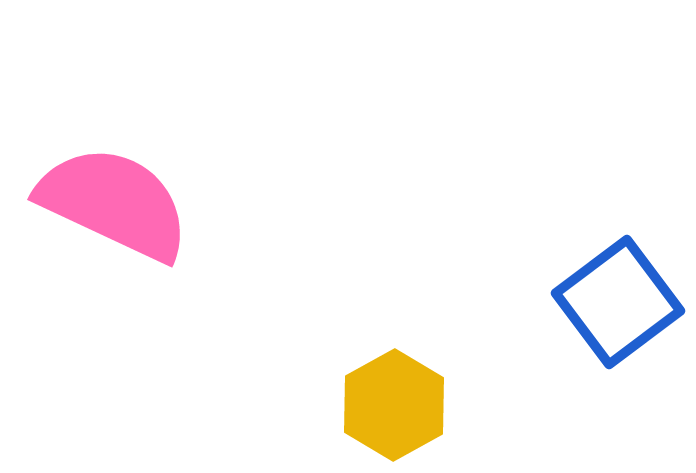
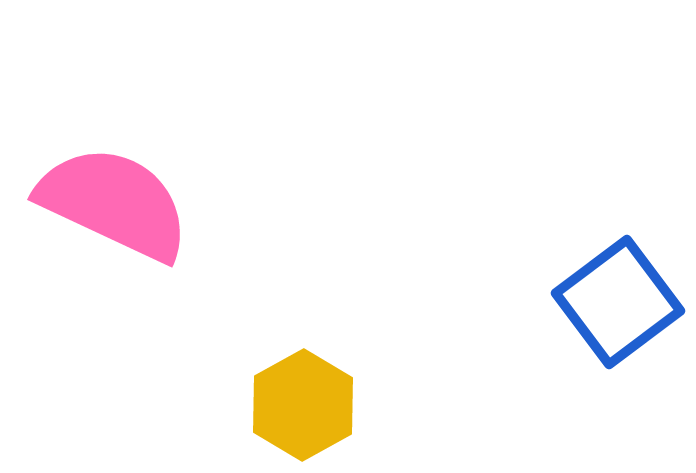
yellow hexagon: moved 91 px left
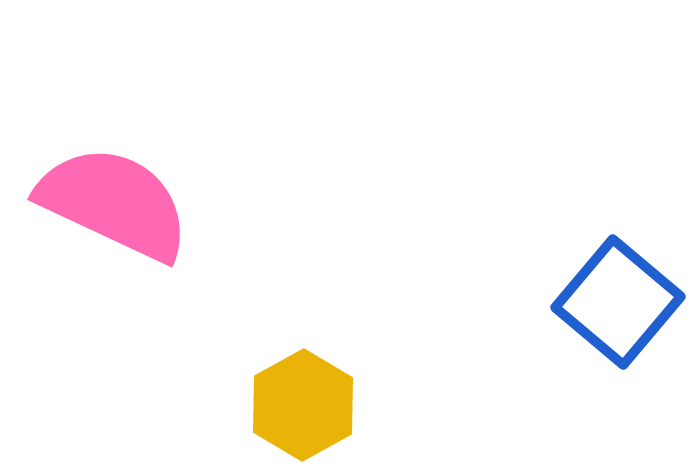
blue square: rotated 13 degrees counterclockwise
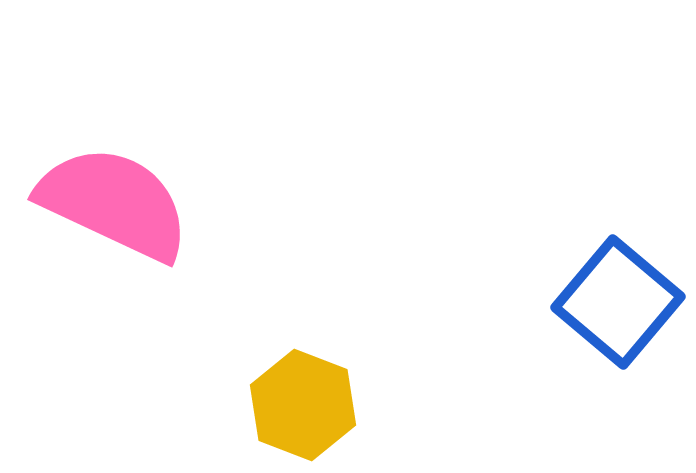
yellow hexagon: rotated 10 degrees counterclockwise
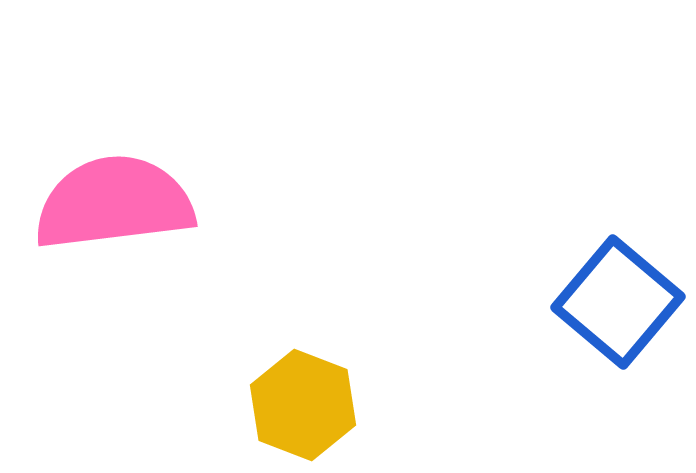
pink semicircle: rotated 32 degrees counterclockwise
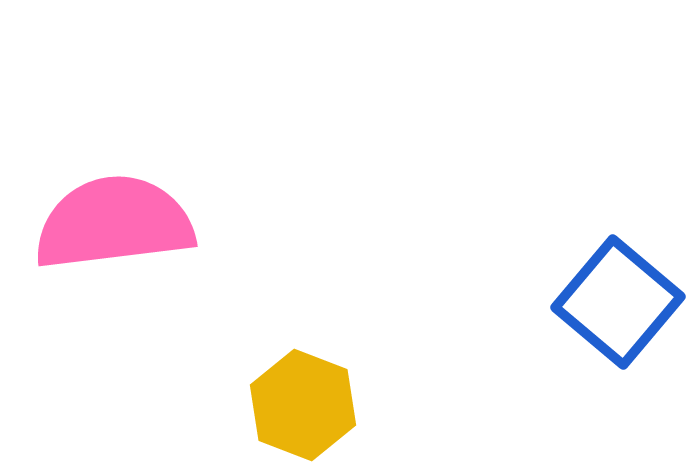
pink semicircle: moved 20 px down
